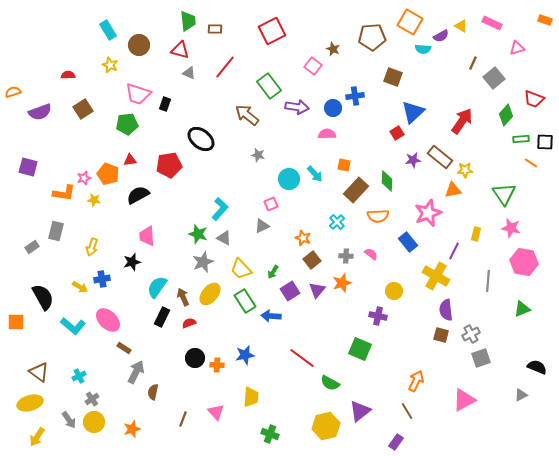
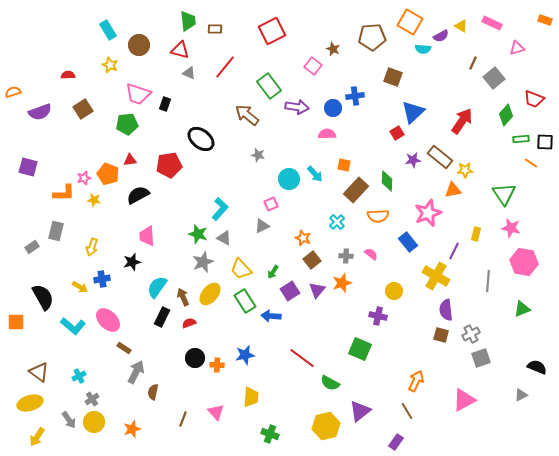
orange L-shape at (64, 193): rotated 10 degrees counterclockwise
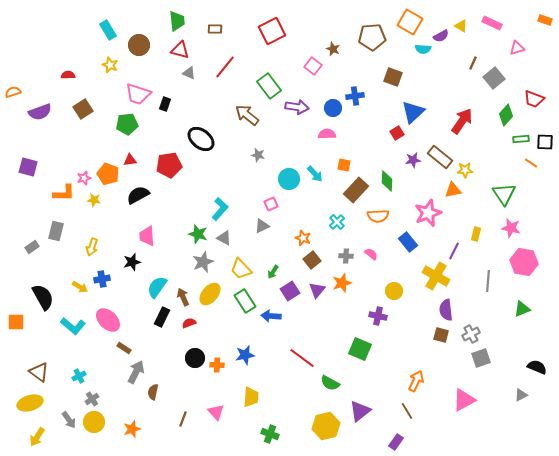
green trapezoid at (188, 21): moved 11 px left
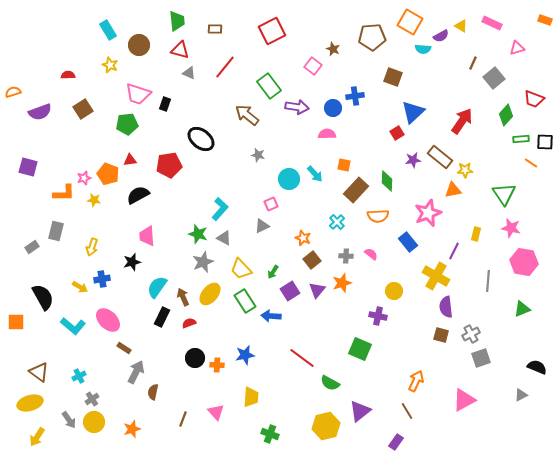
purple semicircle at (446, 310): moved 3 px up
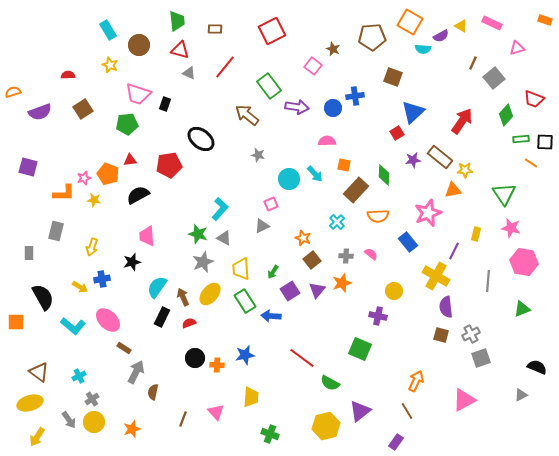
pink semicircle at (327, 134): moved 7 px down
green diamond at (387, 181): moved 3 px left, 6 px up
gray rectangle at (32, 247): moved 3 px left, 6 px down; rotated 56 degrees counterclockwise
yellow trapezoid at (241, 269): rotated 40 degrees clockwise
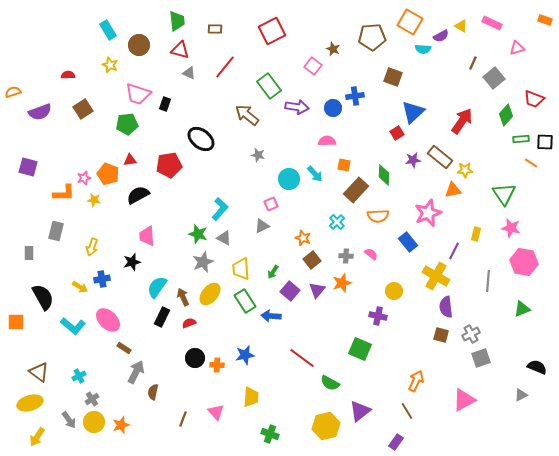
purple square at (290, 291): rotated 18 degrees counterclockwise
orange star at (132, 429): moved 11 px left, 4 px up
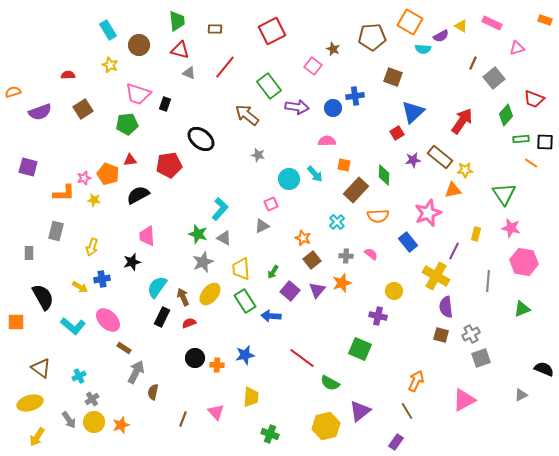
black semicircle at (537, 367): moved 7 px right, 2 px down
brown triangle at (39, 372): moved 2 px right, 4 px up
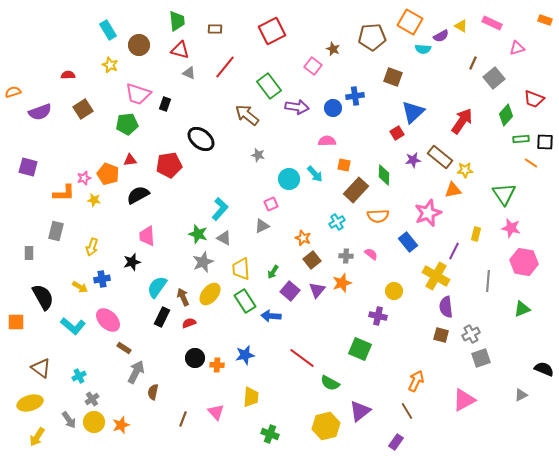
cyan cross at (337, 222): rotated 14 degrees clockwise
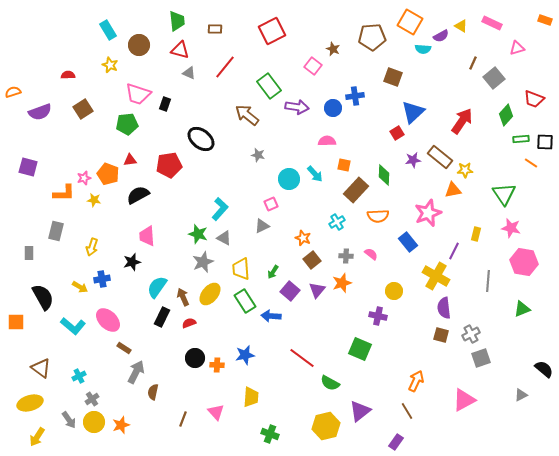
purple semicircle at (446, 307): moved 2 px left, 1 px down
black semicircle at (544, 369): rotated 18 degrees clockwise
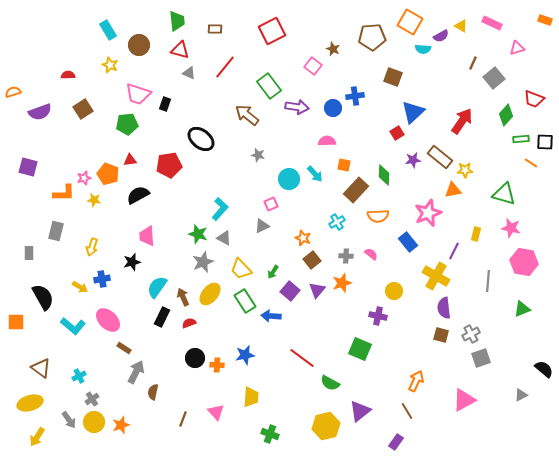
green triangle at (504, 194): rotated 40 degrees counterclockwise
yellow trapezoid at (241, 269): rotated 40 degrees counterclockwise
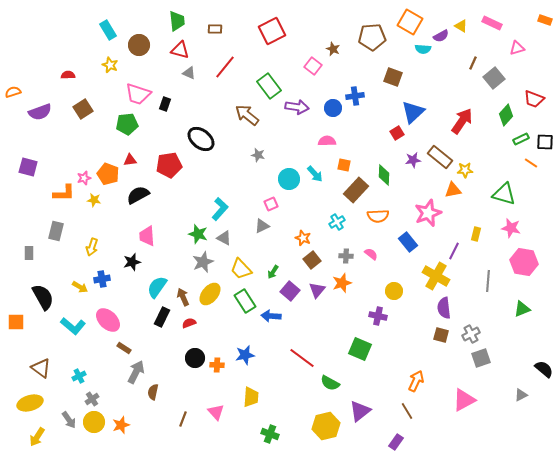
green rectangle at (521, 139): rotated 21 degrees counterclockwise
